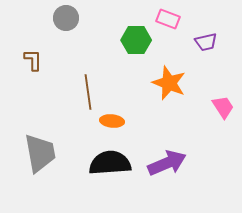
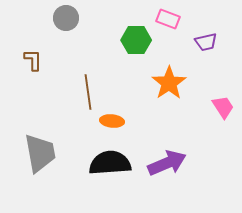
orange star: rotated 16 degrees clockwise
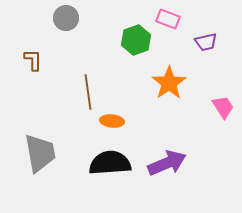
green hexagon: rotated 20 degrees counterclockwise
